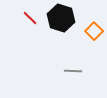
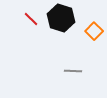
red line: moved 1 px right, 1 px down
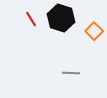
red line: rotated 14 degrees clockwise
gray line: moved 2 px left, 2 px down
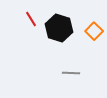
black hexagon: moved 2 px left, 10 px down
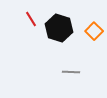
gray line: moved 1 px up
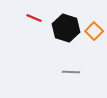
red line: moved 3 px right, 1 px up; rotated 35 degrees counterclockwise
black hexagon: moved 7 px right
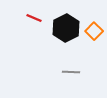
black hexagon: rotated 16 degrees clockwise
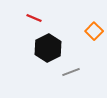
black hexagon: moved 18 px left, 20 px down
gray line: rotated 24 degrees counterclockwise
